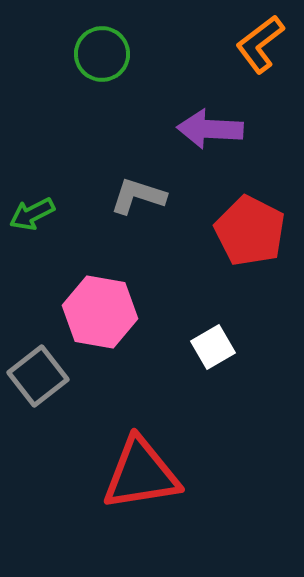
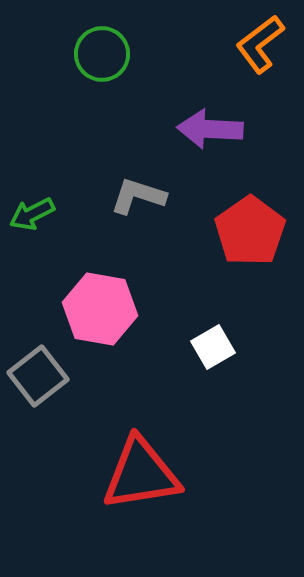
red pentagon: rotated 10 degrees clockwise
pink hexagon: moved 3 px up
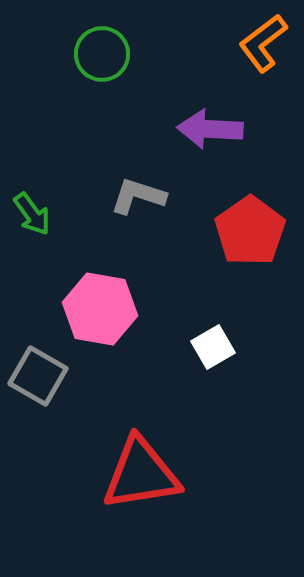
orange L-shape: moved 3 px right, 1 px up
green arrow: rotated 99 degrees counterclockwise
gray square: rotated 22 degrees counterclockwise
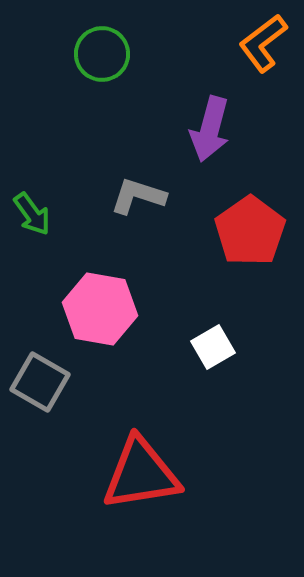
purple arrow: rotated 78 degrees counterclockwise
gray square: moved 2 px right, 6 px down
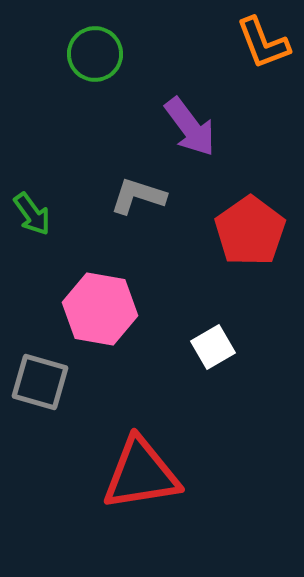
orange L-shape: rotated 74 degrees counterclockwise
green circle: moved 7 px left
purple arrow: moved 20 px left, 2 px up; rotated 52 degrees counterclockwise
gray square: rotated 14 degrees counterclockwise
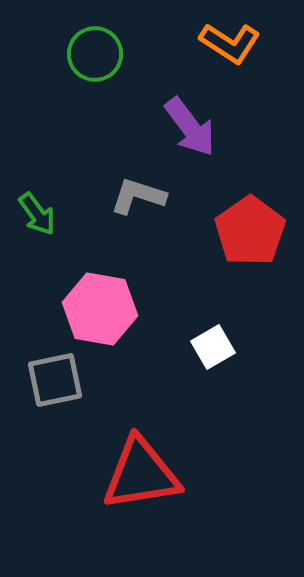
orange L-shape: moved 33 px left; rotated 36 degrees counterclockwise
green arrow: moved 5 px right
gray square: moved 15 px right, 2 px up; rotated 28 degrees counterclockwise
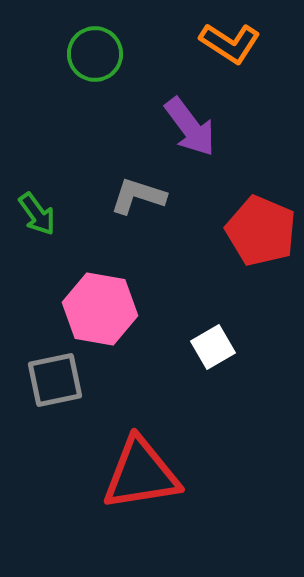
red pentagon: moved 11 px right; rotated 14 degrees counterclockwise
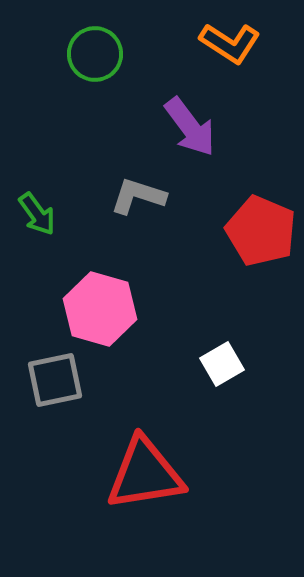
pink hexagon: rotated 6 degrees clockwise
white square: moved 9 px right, 17 px down
red triangle: moved 4 px right
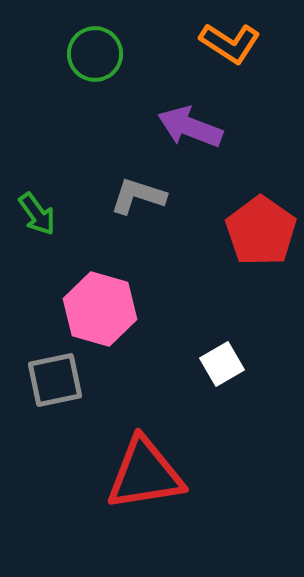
purple arrow: rotated 148 degrees clockwise
red pentagon: rotated 12 degrees clockwise
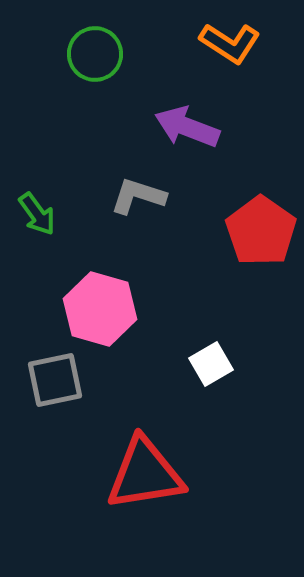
purple arrow: moved 3 px left
white square: moved 11 px left
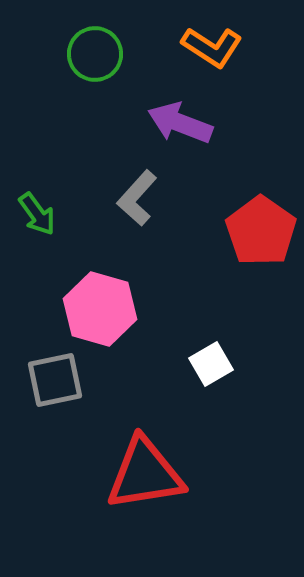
orange L-shape: moved 18 px left, 4 px down
purple arrow: moved 7 px left, 4 px up
gray L-shape: moved 1 px left, 2 px down; rotated 66 degrees counterclockwise
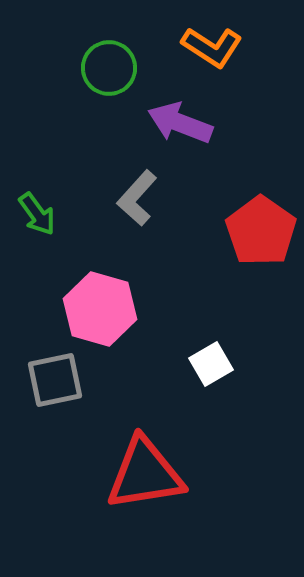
green circle: moved 14 px right, 14 px down
